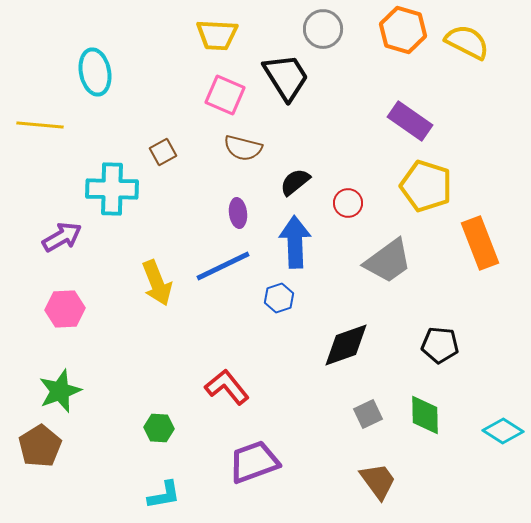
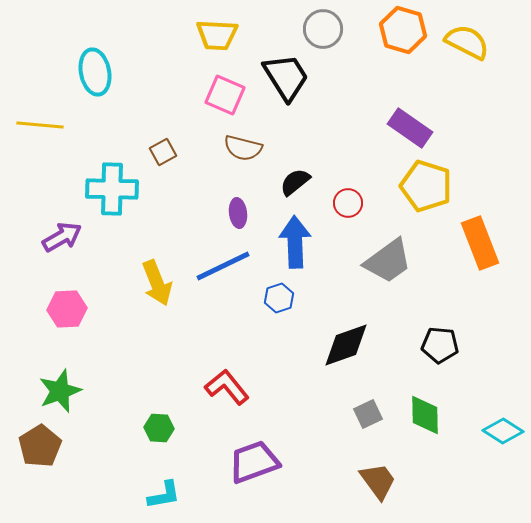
purple rectangle: moved 7 px down
pink hexagon: moved 2 px right
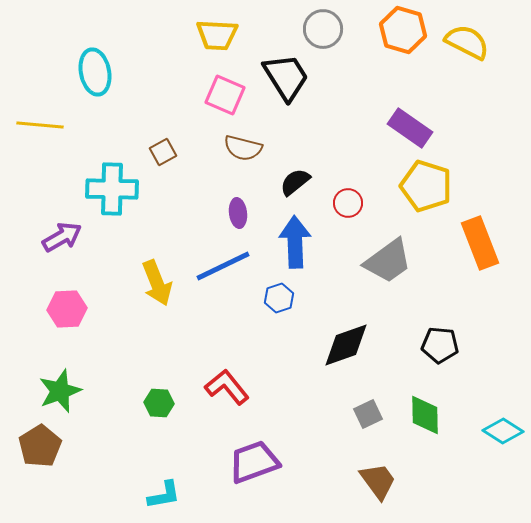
green hexagon: moved 25 px up
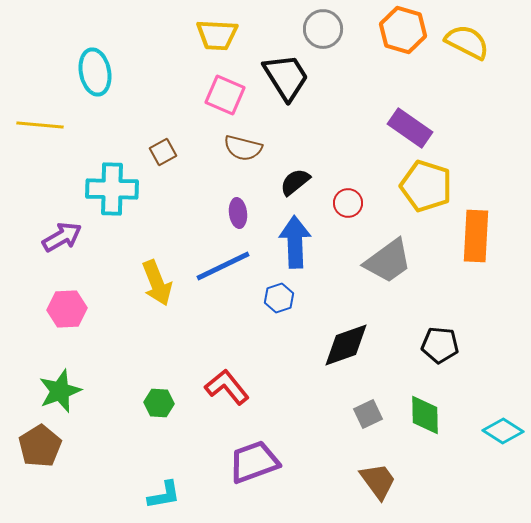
orange rectangle: moved 4 px left, 7 px up; rotated 24 degrees clockwise
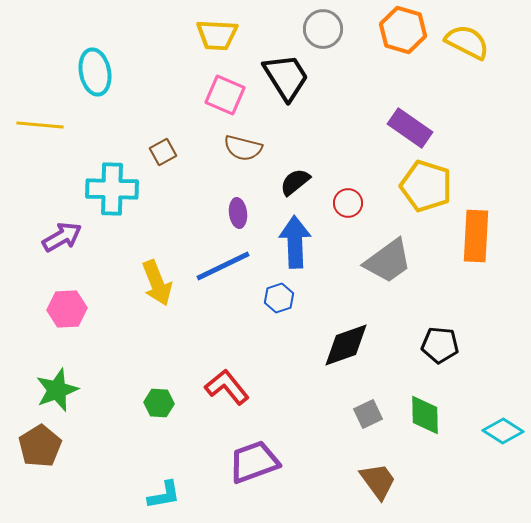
green star: moved 3 px left, 1 px up
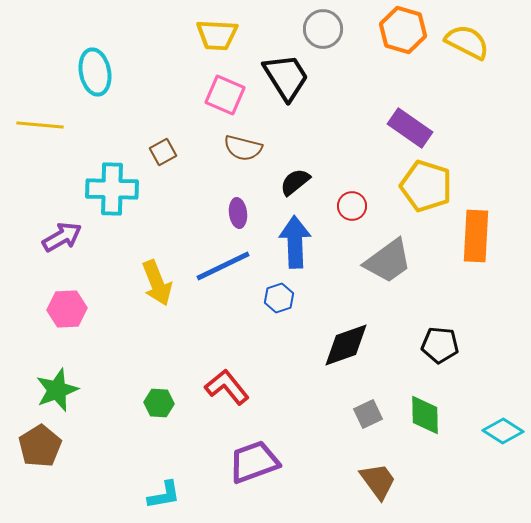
red circle: moved 4 px right, 3 px down
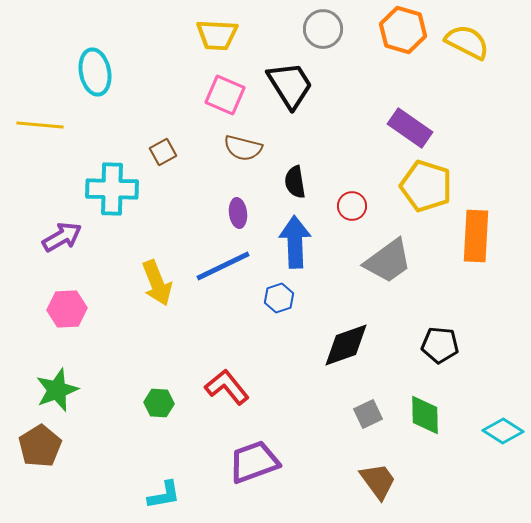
black trapezoid: moved 4 px right, 8 px down
black semicircle: rotated 60 degrees counterclockwise
